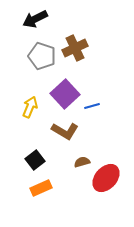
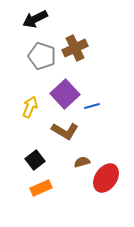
red ellipse: rotated 8 degrees counterclockwise
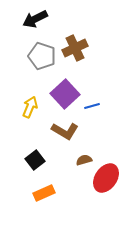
brown semicircle: moved 2 px right, 2 px up
orange rectangle: moved 3 px right, 5 px down
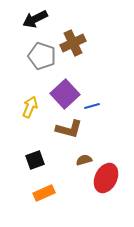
brown cross: moved 2 px left, 5 px up
brown L-shape: moved 4 px right, 2 px up; rotated 16 degrees counterclockwise
black square: rotated 18 degrees clockwise
red ellipse: rotated 8 degrees counterclockwise
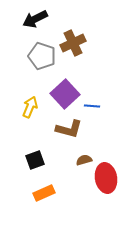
blue line: rotated 21 degrees clockwise
red ellipse: rotated 36 degrees counterclockwise
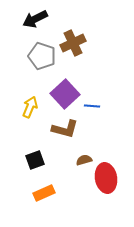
brown L-shape: moved 4 px left
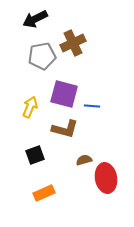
gray pentagon: rotated 28 degrees counterclockwise
purple square: moved 1 px left; rotated 32 degrees counterclockwise
black square: moved 5 px up
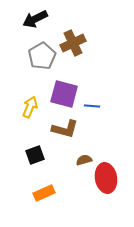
gray pentagon: rotated 20 degrees counterclockwise
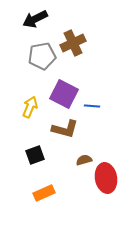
gray pentagon: rotated 20 degrees clockwise
purple square: rotated 12 degrees clockwise
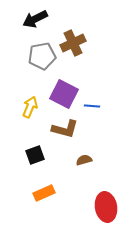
red ellipse: moved 29 px down
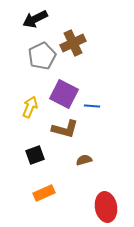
gray pentagon: rotated 16 degrees counterclockwise
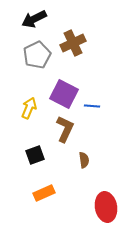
black arrow: moved 1 px left
gray pentagon: moved 5 px left, 1 px up
yellow arrow: moved 1 px left, 1 px down
brown L-shape: rotated 80 degrees counterclockwise
brown semicircle: rotated 98 degrees clockwise
